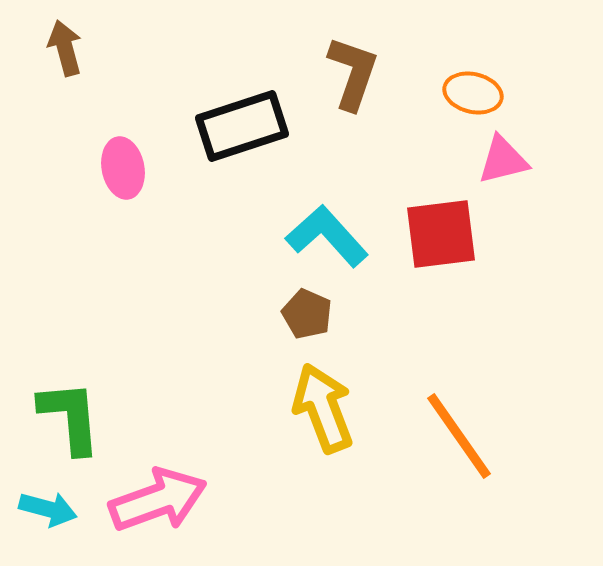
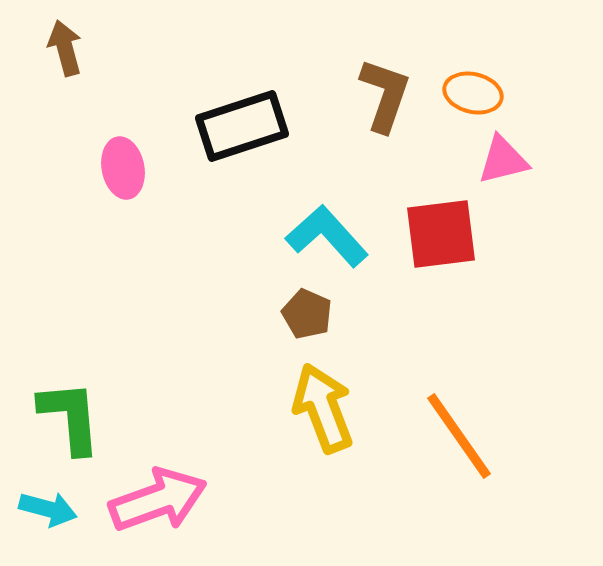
brown L-shape: moved 32 px right, 22 px down
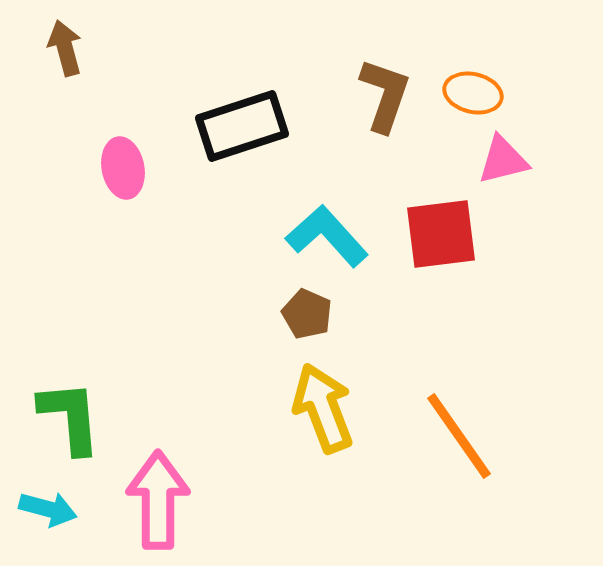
pink arrow: rotated 70 degrees counterclockwise
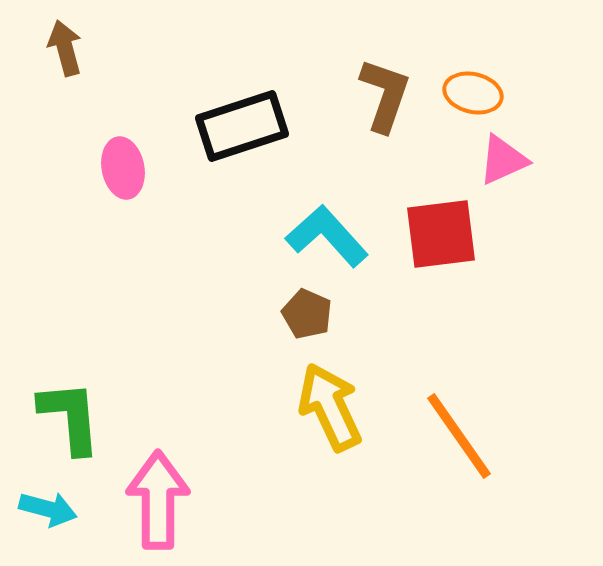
pink triangle: rotated 10 degrees counterclockwise
yellow arrow: moved 7 px right, 1 px up; rotated 4 degrees counterclockwise
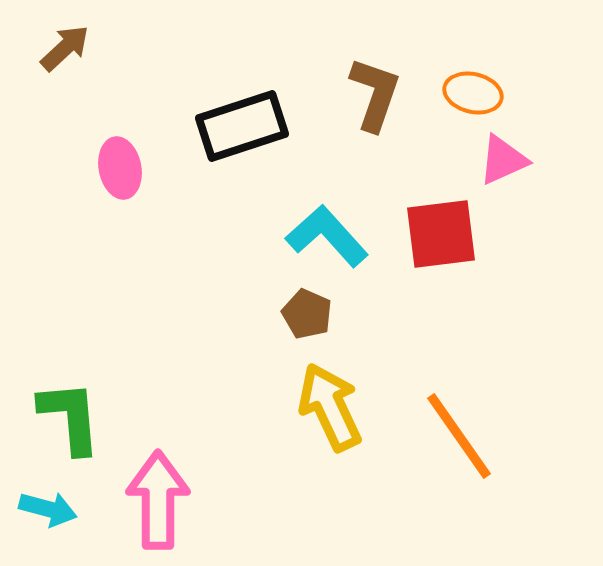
brown arrow: rotated 62 degrees clockwise
brown L-shape: moved 10 px left, 1 px up
pink ellipse: moved 3 px left
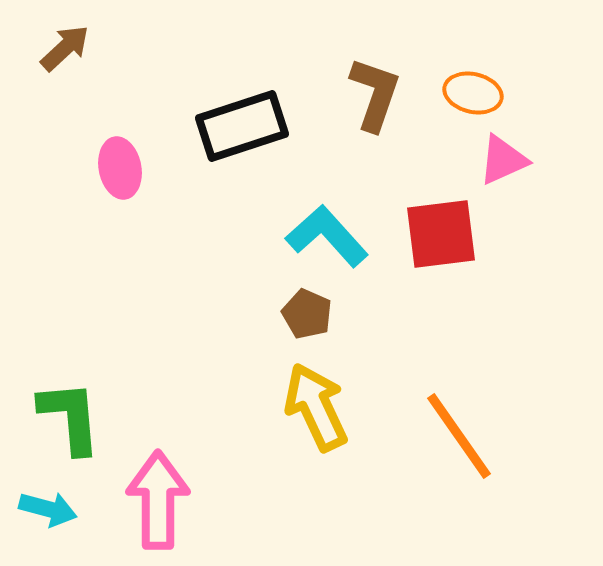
yellow arrow: moved 14 px left
